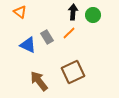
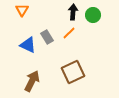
orange triangle: moved 2 px right, 2 px up; rotated 24 degrees clockwise
brown arrow: moved 7 px left; rotated 65 degrees clockwise
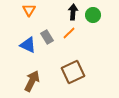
orange triangle: moved 7 px right
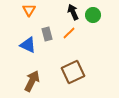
black arrow: rotated 28 degrees counterclockwise
gray rectangle: moved 3 px up; rotated 16 degrees clockwise
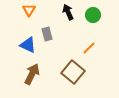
black arrow: moved 5 px left
orange line: moved 20 px right, 15 px down
brown square: rotated 25 degrees counterclockwise
brown arrow: moved 7 px up
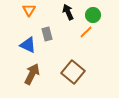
orange line: moved 3 px left, 16 px up
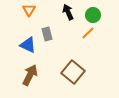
orange line: moved 2 px right, 1 px down
brown arrow: moved 2 px left, 1 px down
